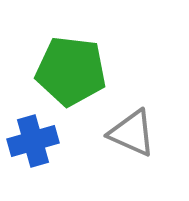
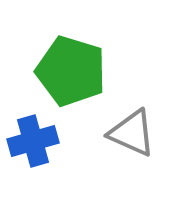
green pentagon: rotated 10 degrees clockwise
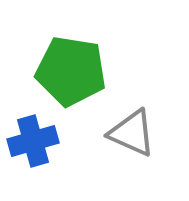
green pentagon: rotated 8 degrees counterclockwise
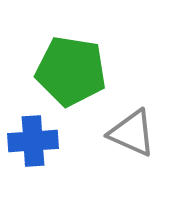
blue cross: rotated 12 degrees clockwise
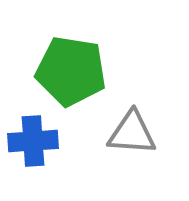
gray triangle: rotated 20 degrees counterclockwise
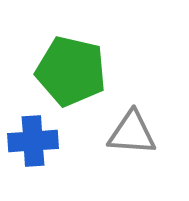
green pentagon: rotated 4 degrees clockwise
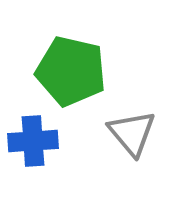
gray triangle: rotated 46 degrees clockwise
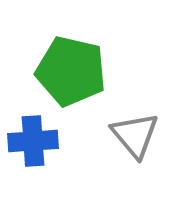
gray triangle: moved 3 px right, 2 px down
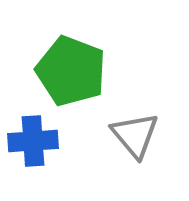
green pentagon: rotated 8 degrees clockwise
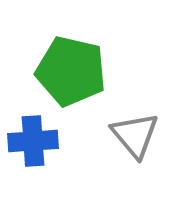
green pentagon: rotated 8 degrees counterclockwise
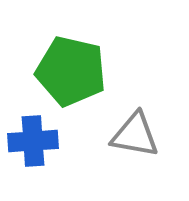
gray triangle: rotated 40 degrees counterclockwise
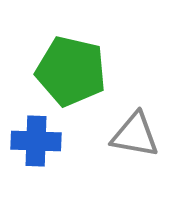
blue cross: moved 3 px right; rotated 6 degrees clockwise
